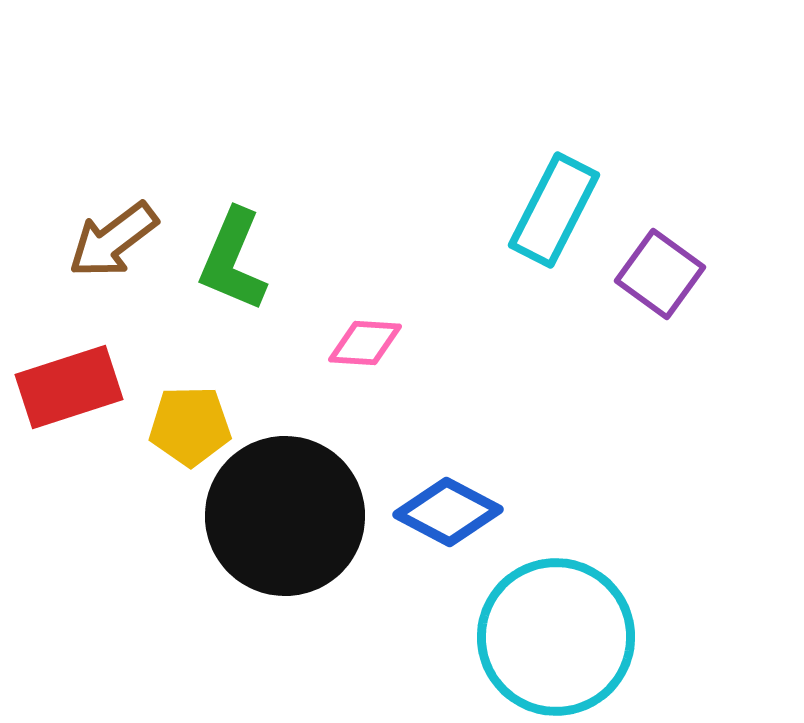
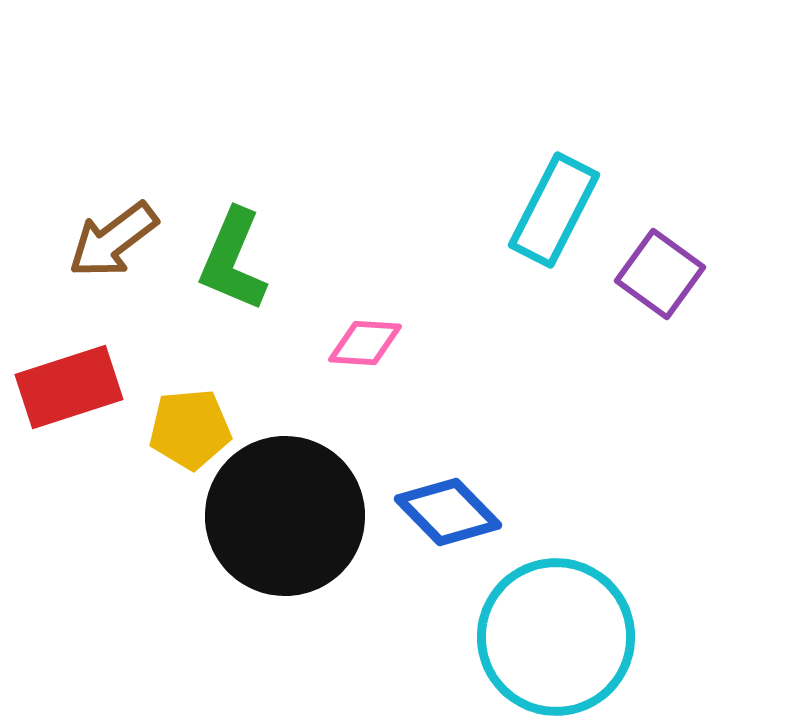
yellow pentagon: moved 3 px down; rotated 4 degrees counterclockwise
blue diamond: rotated 18 degrees clockwise
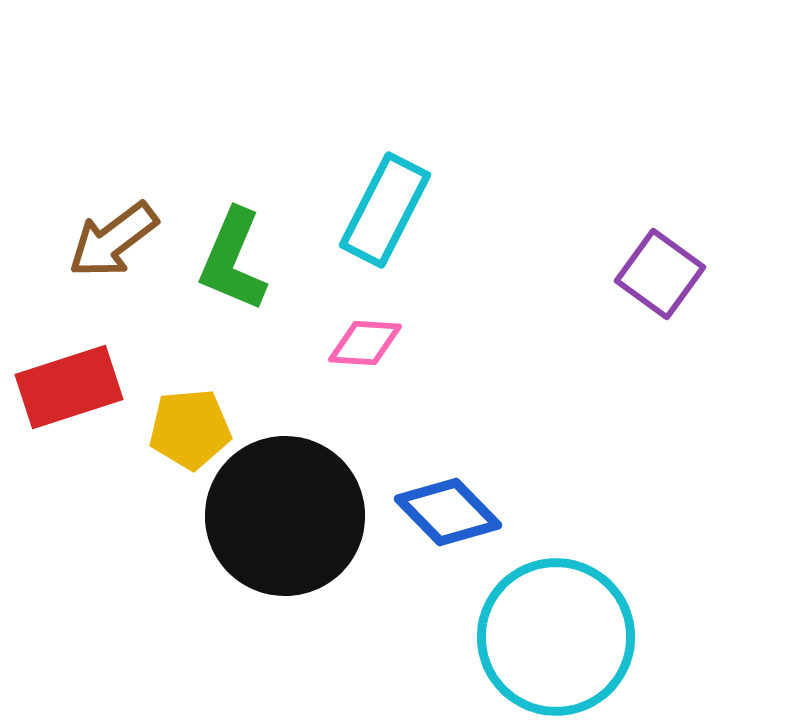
cyan rectangle: moved 169 px left
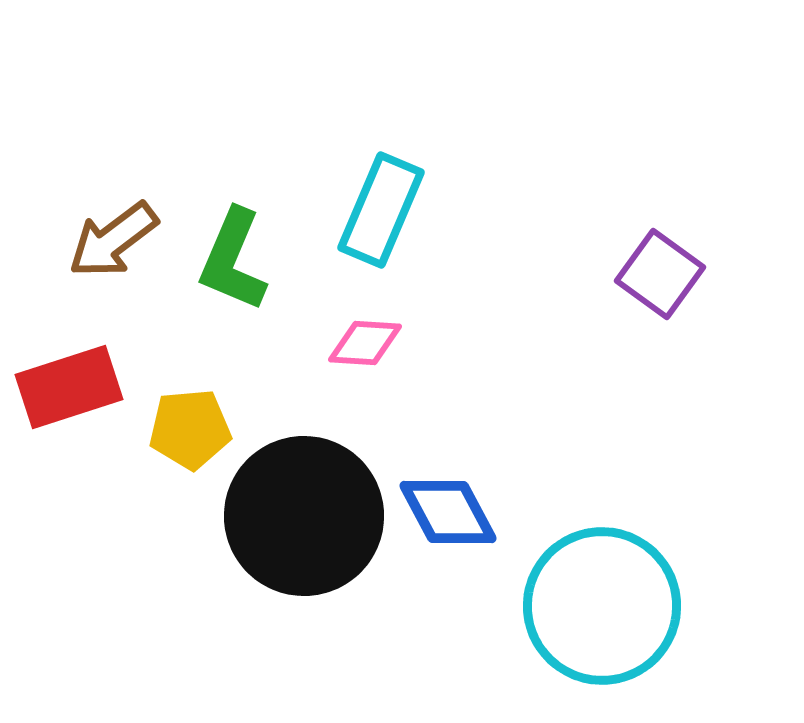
cyan rectangle: moved 4 px left; rotated 4 degrees counterclockwise
blue diamond: rotated 16 degrees clockwise
black circle: moved 19 px right
cyan circle: moved 46 px right, 31 px up
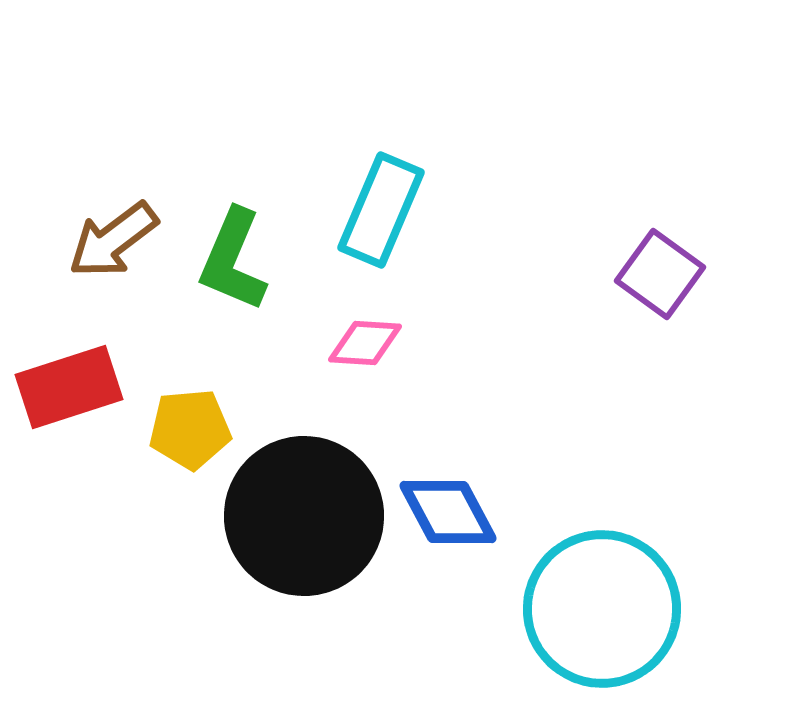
cyan circle: moved 3 px down
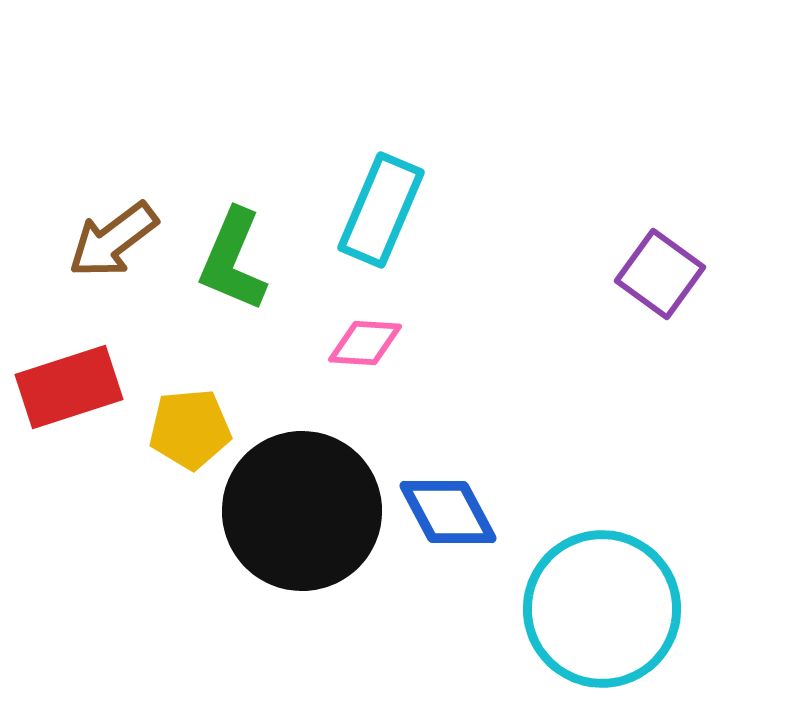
black circle: moved 2 px left, 5 px up
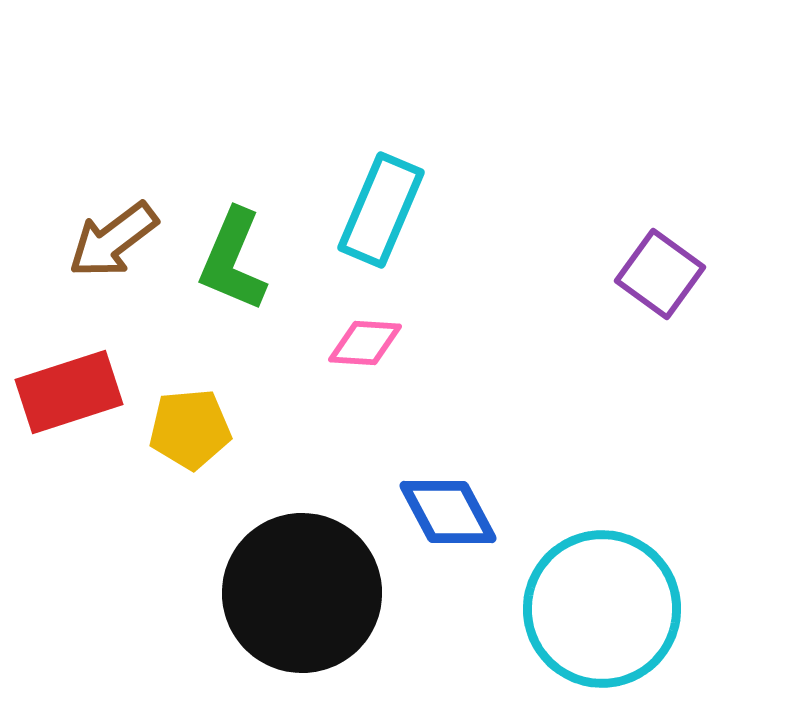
red rectangle: moved 5 px down
black circle: moved 82 px down
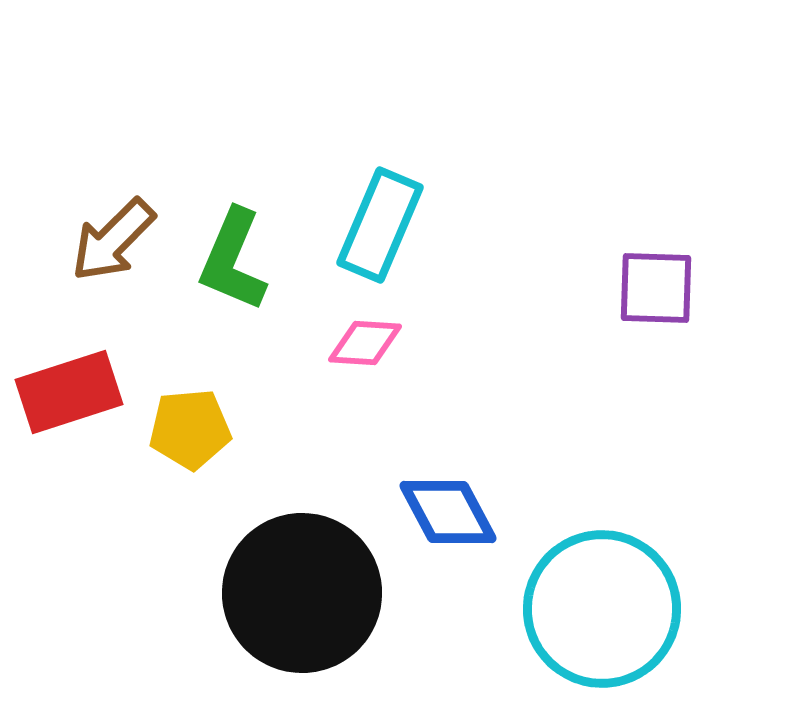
cyan rectangle: moved 1 px left, 15 px down
brown arrow: rotated 8 degrees counterclockwise
purple square: moved 4 px left, 14 px down; rotated 34 degrees counterclockwise
